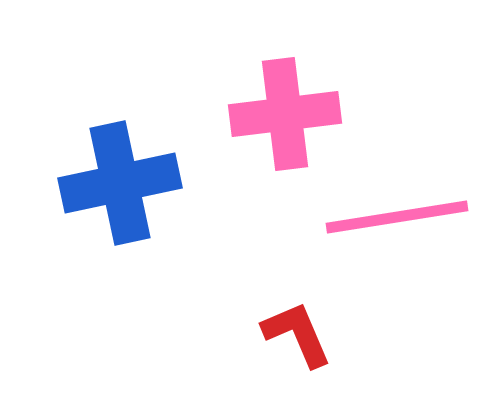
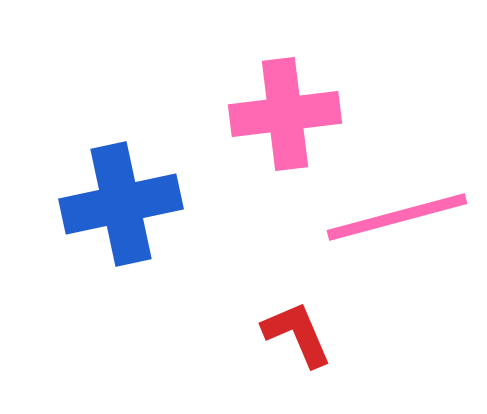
blue cross: moved 1 px right, 21 px down
pink line: rotated 6 degrees counterclockwise
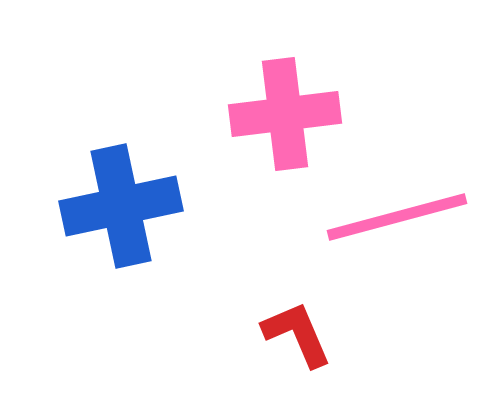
blue cross: moved 2 px down
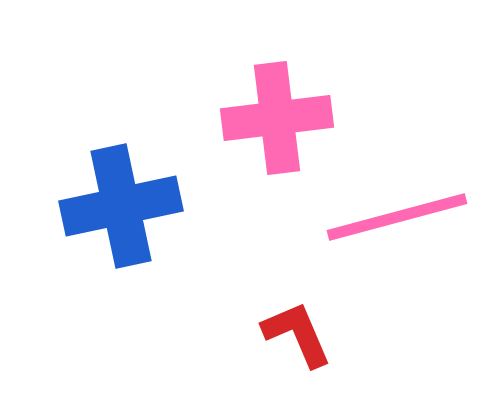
pink cross: moved 8 px left, 4 px down
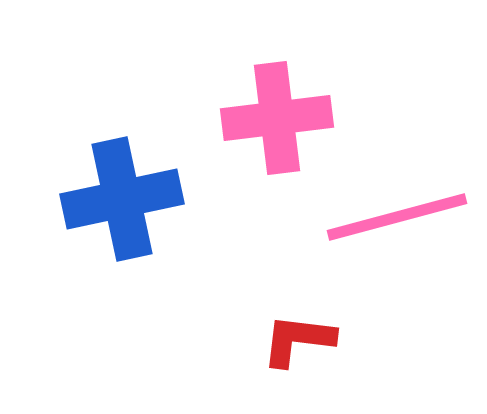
blue cross: moved 1 px right, 7 px up
red L-shape: moved 1 px right, 6 px down; rotated 60 degrees counterclockwise
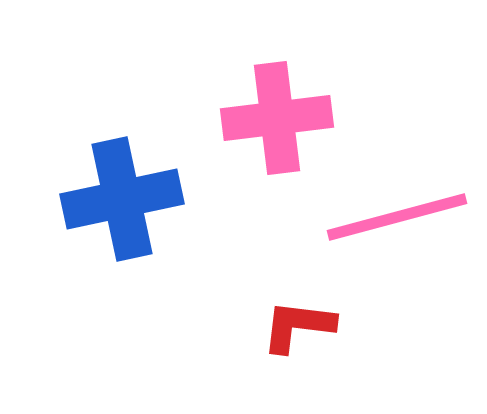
red L-shape: moved 14 px up
